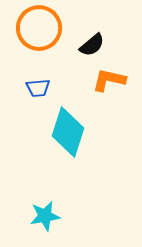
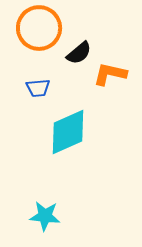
black semicircle: moved 13 px left, 8 px down
orange L-shape: moved 1 px right, 6 px up
cyan diamond: rotated 48 degrees clockwise
cyan star: rotated 16 degrees clockwise
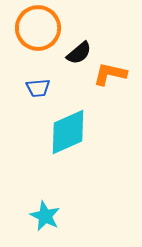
orange circle: moved 1 px left
cyan star: rotated 20 degrees clockwise
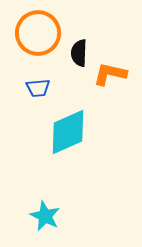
orange circle: moved 5 px down
black semicircle: rotated 132 degrees clockwise
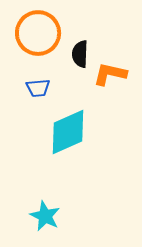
black semicircle: moved 1 px right, 1 px down
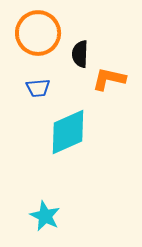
orange L-shape: moved 1 px left, 5 px down
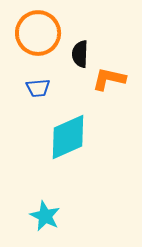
cyan diamond: moved 5 px down
